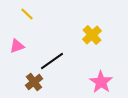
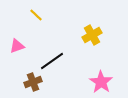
yellow line: moved 9 px right, 1 px down
yellow cross: rotated 12 degrees clockwise
brown cross: moved 1 px left; rotated 18 degrees clockwise
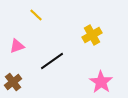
brown cross: moved 20 px left; rotated 18 degrees counterclockwise
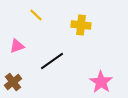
yellow cross: moved 11 px left, 10 px up; rotated 36 degrees clockwise
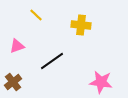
pink star: rotated 25 degrees counterclockwise
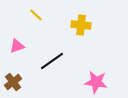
pink star: moved 5 px left
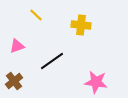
brown cross: moved 1 px right, 1 px up
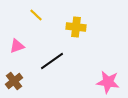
yellow cross: moved 5 px left, 2 px down
pink star: moved 12 px right
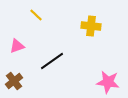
yellow cross: moved 15 px right, 1 px up
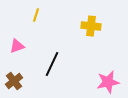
yellow line: rotated 64 degrees clockwise
black line: moved 3 px down; rotated 30 degrees counterclockwise
pink star: rotated 20 degrees counterclockwise
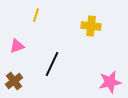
pink star: moved 2 px right
